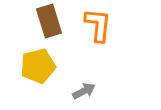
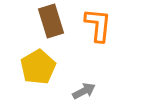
brown rectangle: moved 2 px right
yellow pentagon: moved 1 px down; rotated 16 degrees counterclockwise
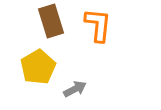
gray arrow: moved 9 px left, 2 px up
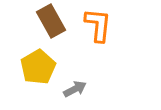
brown rectangle: rotated 12 degrees counterclockwise
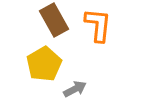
brown rectangle: moved 3 px right, 1 px up
yellow pentagon: moved 6 px right, 3 px up
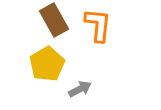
yellow pentagon: moved 3 px right
gray arrow: moved 5 px right
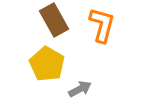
orange L-shape: moved 4 px right; rotated 9 degrees clockwise
yellow pentagon: rotated 12 degrees counterclockwise
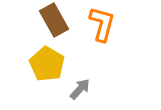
orange L-shape: moved 1 px up
gray arrow: rotated 20 degrees counterclockwise
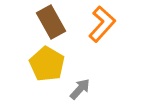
brown rectangle: moved 3 px left, 2 px down
orange L-shape: rotated 27 degrees clockwise
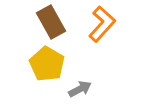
gray arrow: rotated 20 degrees clockwise
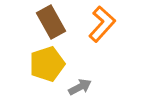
yellow pentagon: rotated 24 degrees clockwise
gray arrow: moved 2 px up
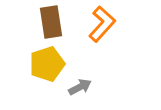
brown rectangle: rotated 20 degrees clockwise
